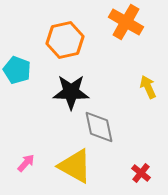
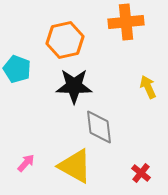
orange cross: rotated 36 degrees counterclockwise
cyan pentagon: moved 1 px up
black star: moved 3 px right, 6 px up
gray diamond: rotated 6 degrees clockwise
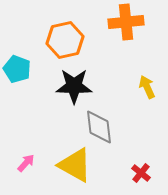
yellow arrow: moved 1 px left
yellow triangle: moved 1 px up
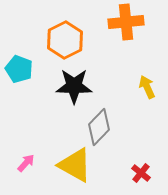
orange hexagon: rotated 15 degrees counterclockwise
cyan pentagon: moved 2 px right
gray diamond: rotated 51 degrees clockwise
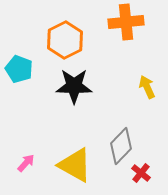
gray diamond: moved 22 px right, 19 px down
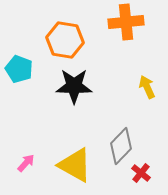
orange hexagon: rotated 24 degrees counterclockwise
